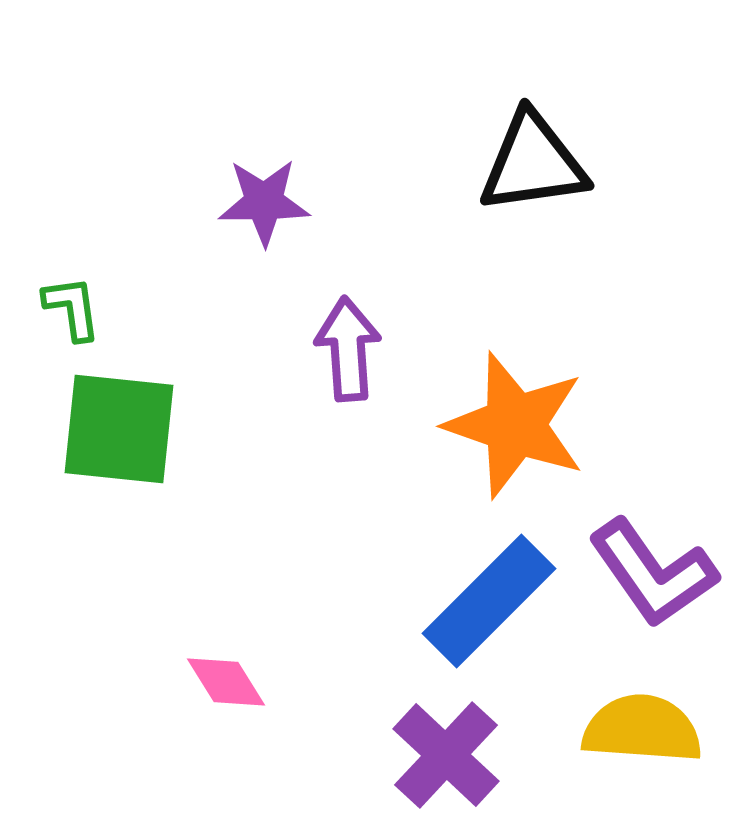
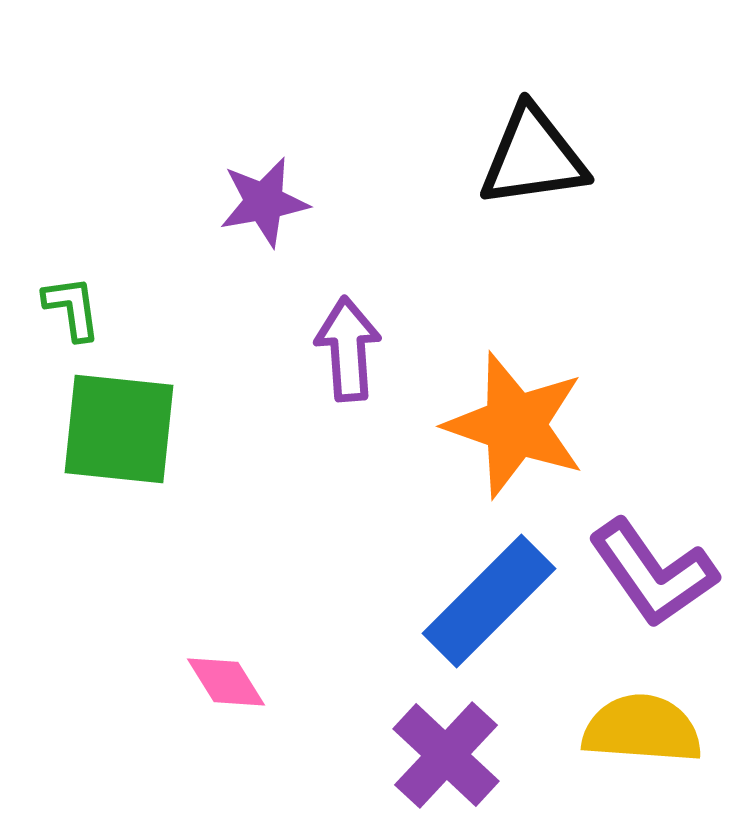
black triangle: moved 6 px up
purple star: rotated 10 degrees counterclockwise
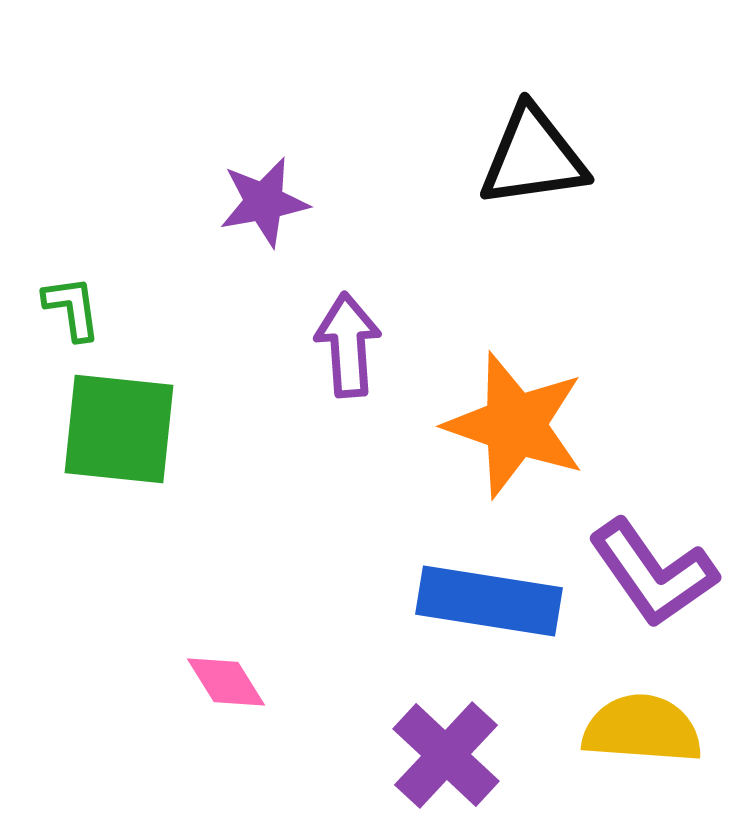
purple arrow: moved 4 px up
blue rectangle: rotated 54 degrees clockwise
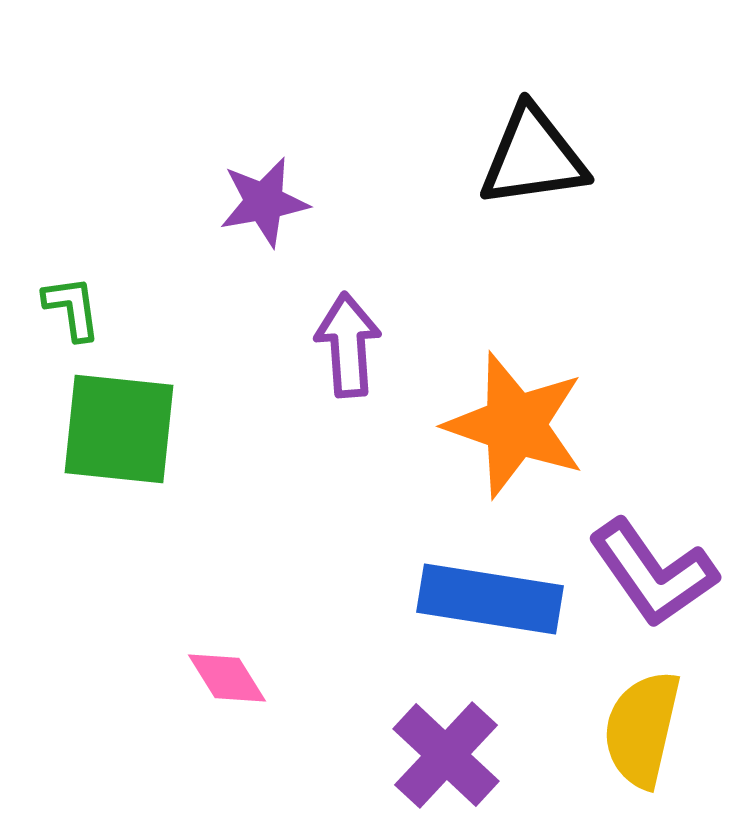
blue rectangle: moved 1 px right, 2 px up
pink diamond: moved 1 px right, 4 px up
yellow semicircle: rotated 81 degrees counterclockwise
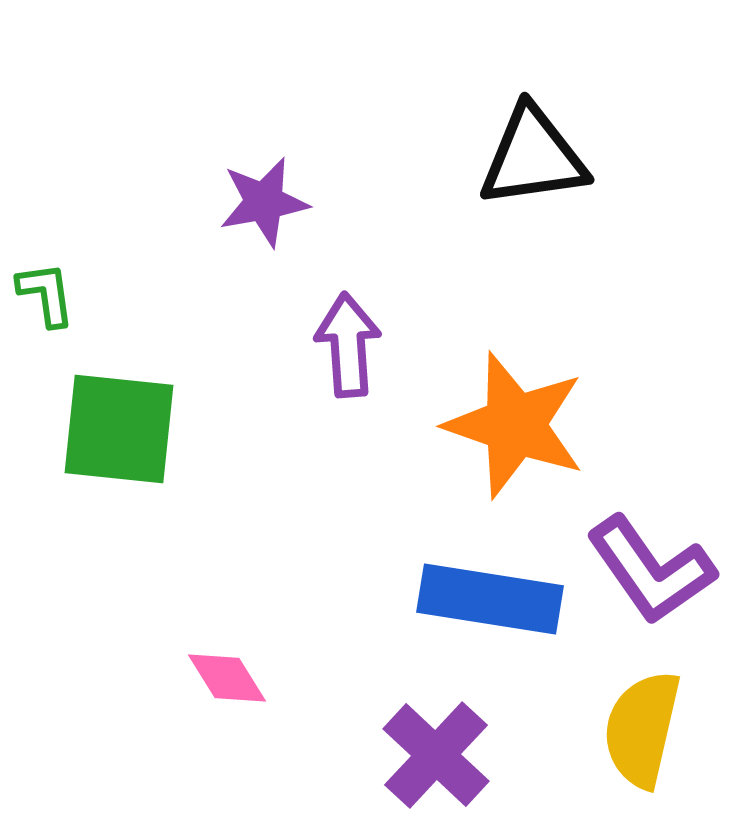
green L-shape: moved 26 px left, 14 px up
purple L-shape: moved 2 px left, 3 px up
purple cross: moved 10 px left
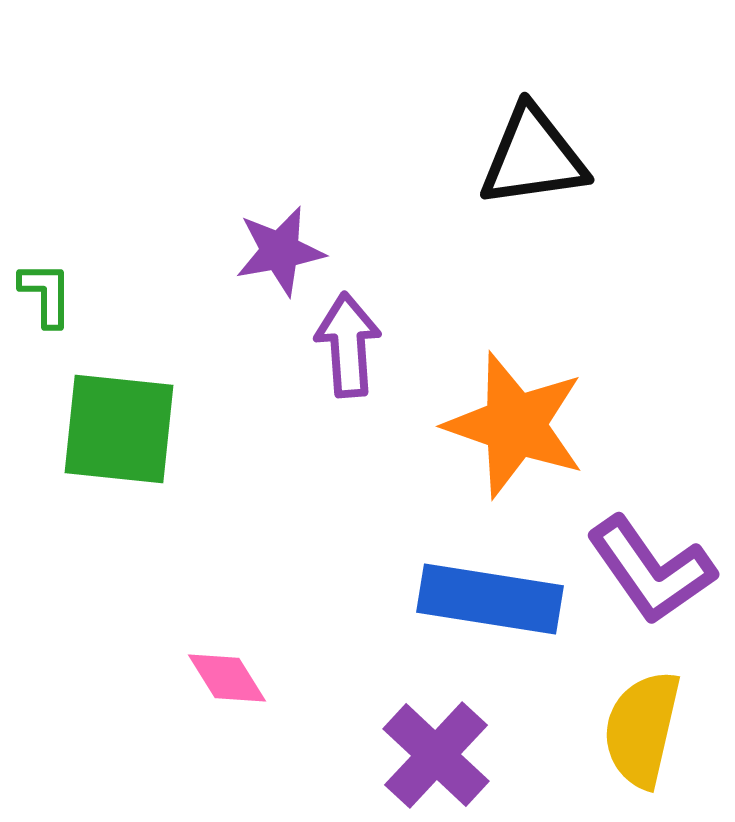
purple star: moved 16 px right, 49 px down
green L-shape: rotated 8 degrees clockwise
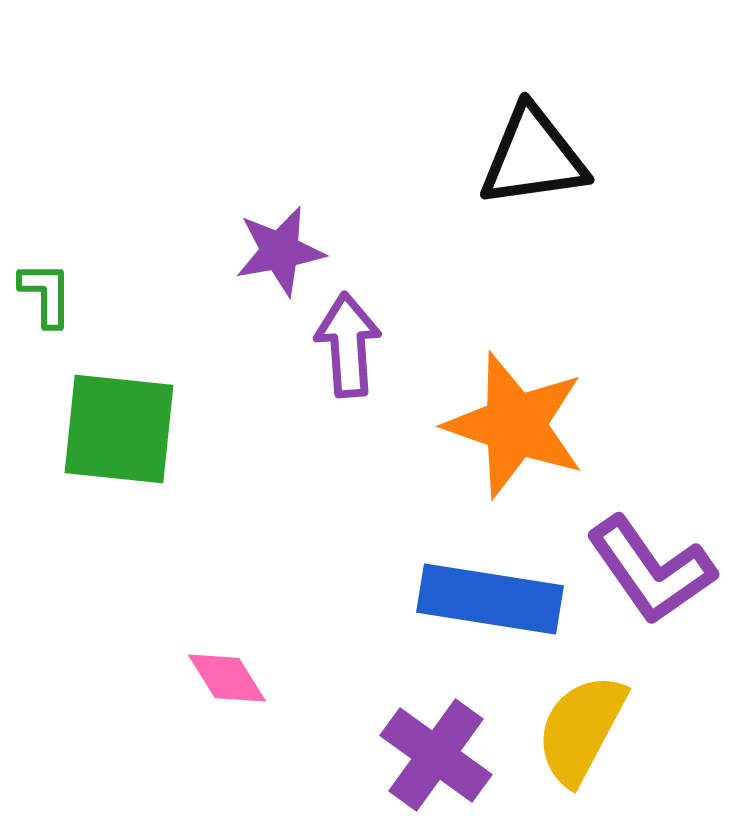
yellow semicircle: moved 61 px left; rotated 15 degrees clockwise
purple cross: rotated 7 degrees counterclockwise
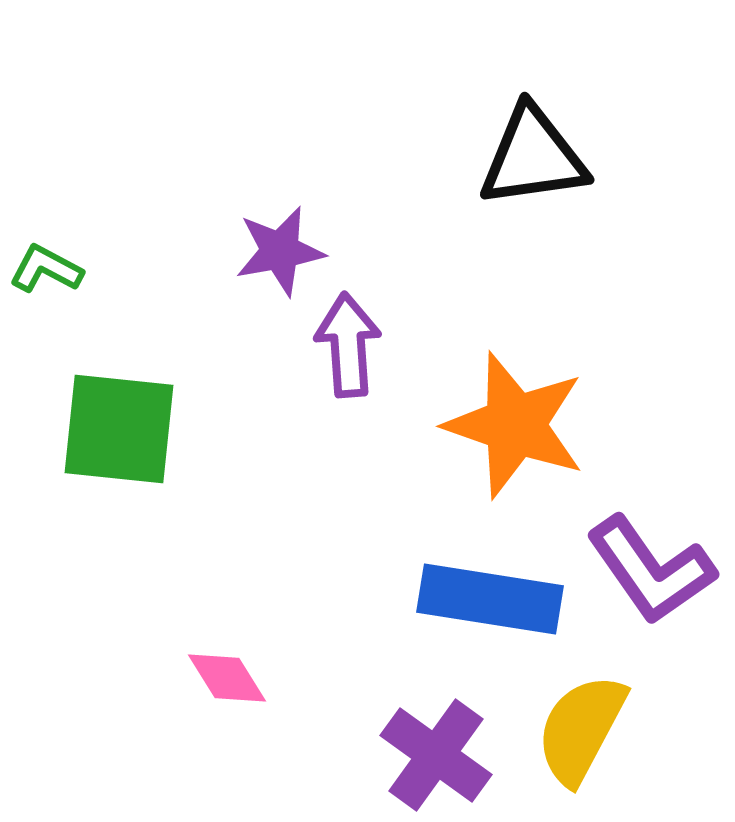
green L-shape: moved 25 px up; rotated 62 degrees counterclockwise
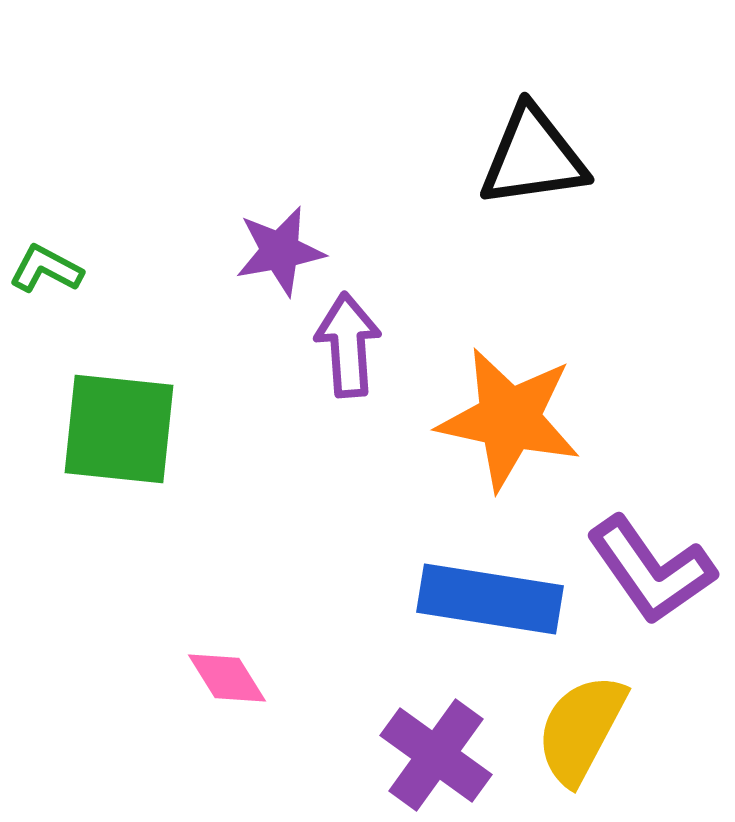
orange star: moved 6 px left, 6 px up; rotated 7 degrees counterclockwise
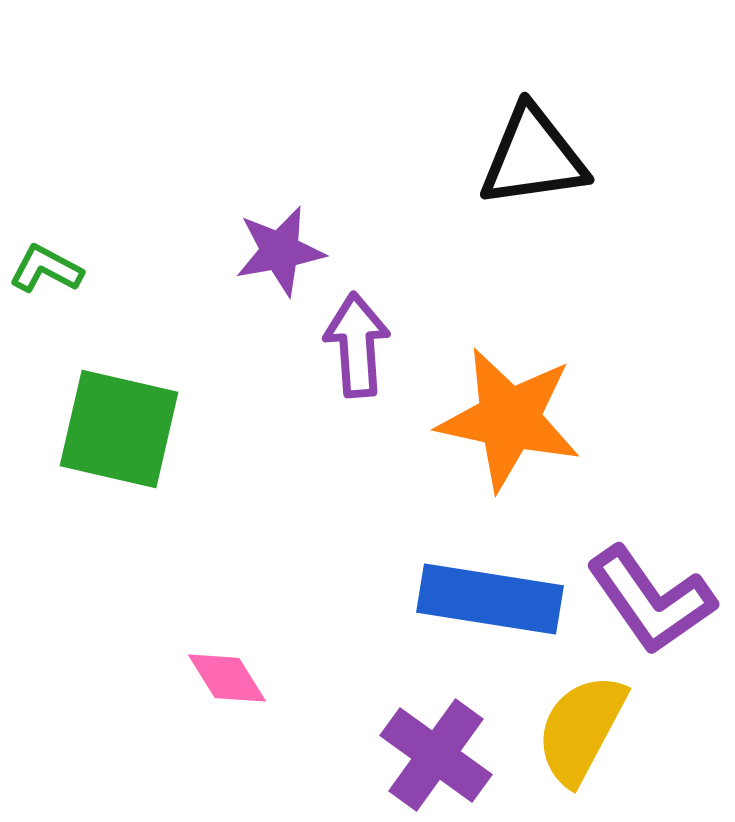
purple arrow: moved 9 px right
green square: rotated 7 degrees clockwise
purple L-shape: moved 30 px down
